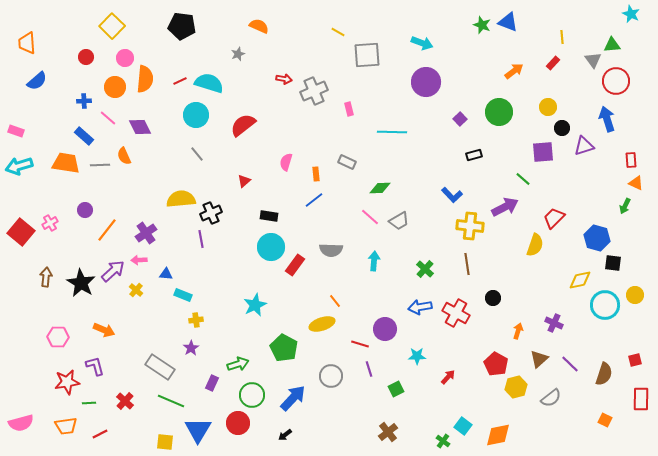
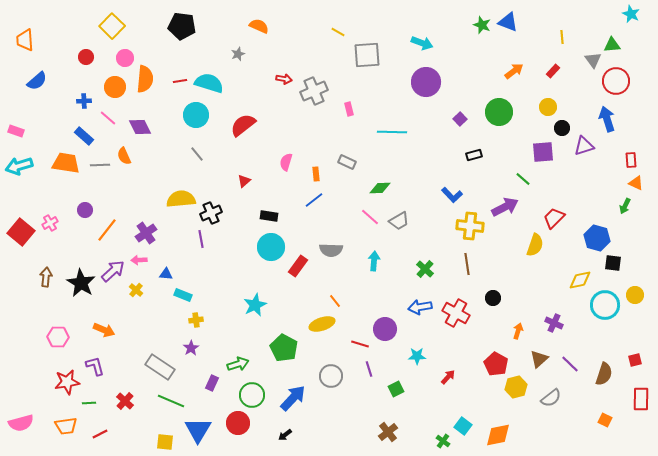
orange trapezoid at (27, 43): moved 2 px left, 3 px up
red rectangle at (553, 63): moved 8 px down
red line at (180, 81): rotated 16 degrees clockwise
red rectangle at (295, 265): moved 3 px right, 1 px down
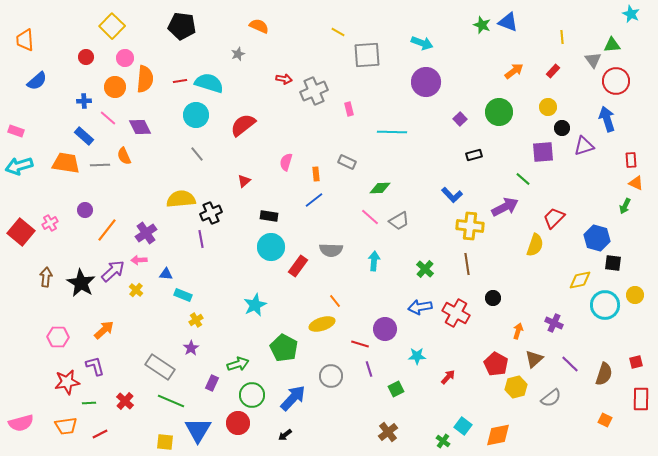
yellow cross at (196, 320): rotated 24 degrees counterclockwise
orange arrow at (104, 330): rotated 65 degrees counterclockwise
brown triangle at (539, 359): moved 5 px left
red square at (635, 360): moved 1 px right, 2 px down
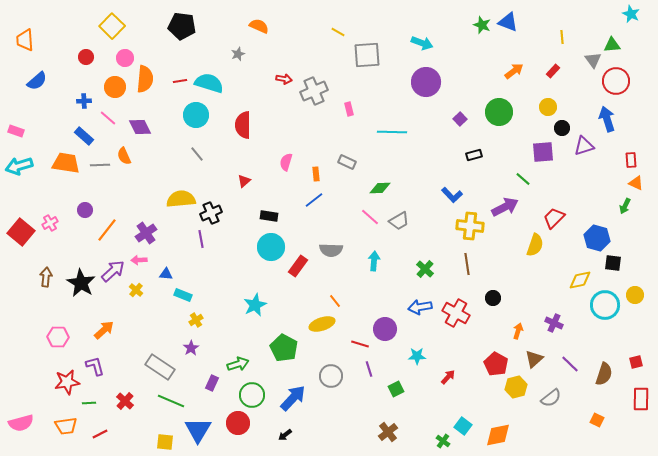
red semicircle at (243, 125): rotated 52 degrees counterclockwise
orange square at (605, 420): moved 8 px left
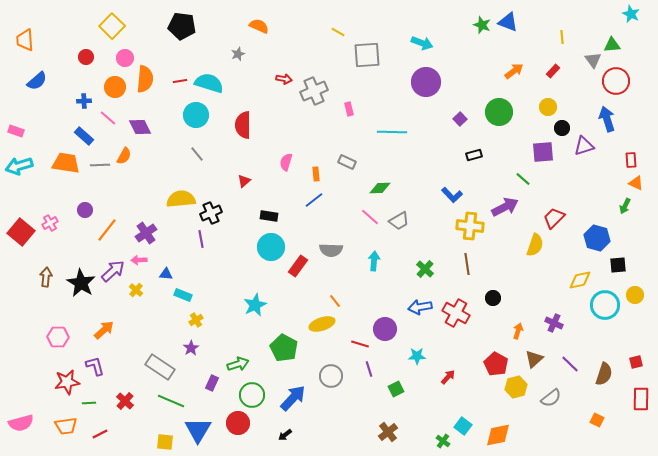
orange semicircle at (124, 156): rotated 126 degrees counterclockwise
black square at (613, 263): moved 5 px right, 2 px down; rotated 12 degrees counterclockwise
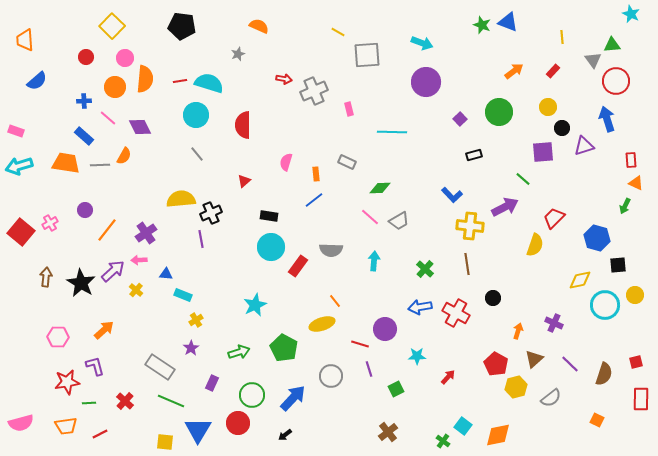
green arrow at (238, 364): moved 1 px right, 12 px up
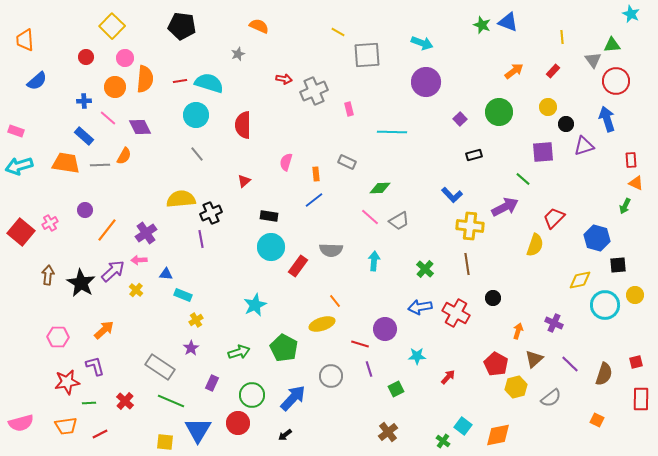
black circle at (562, 128): moved 4 px right, 4 px up
brown arrow at (46, 277): moved 2 px right, 2 px up
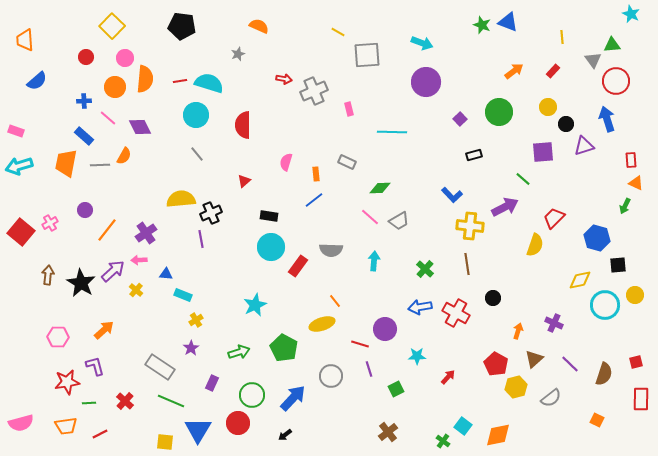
orange trapezoid at (66, 163): rotated 88 degrees counterclockwise
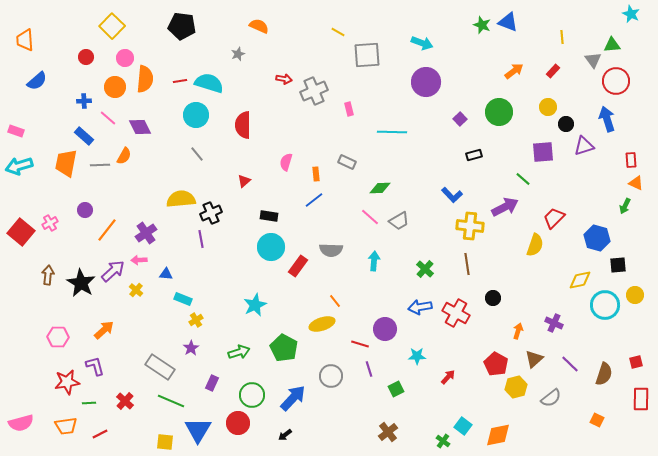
cyan rectangle at (183, 295): moved 4 px down
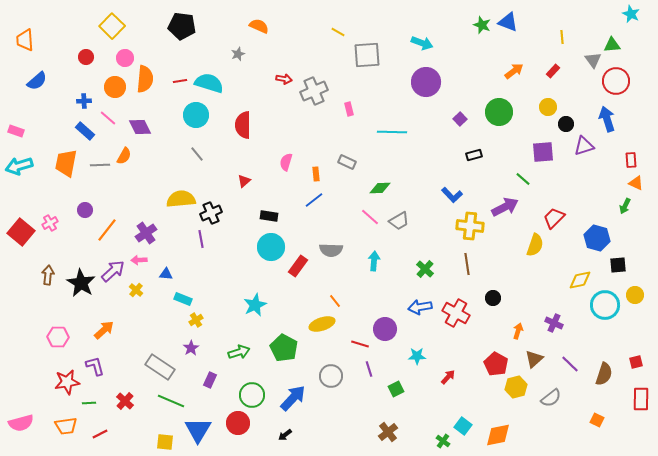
blue rectangle at (84, 136): moved 1 px right, 5 px up
purple rectangle at (212, 383): moved 2 px left, 3 px up
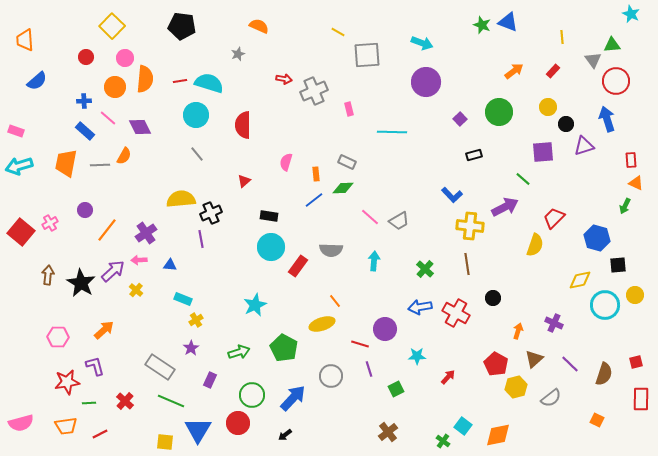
green diamond at (380, 188): moved 37 px left
blue triangle at (166, 274): moved 4 px right, 9 px up
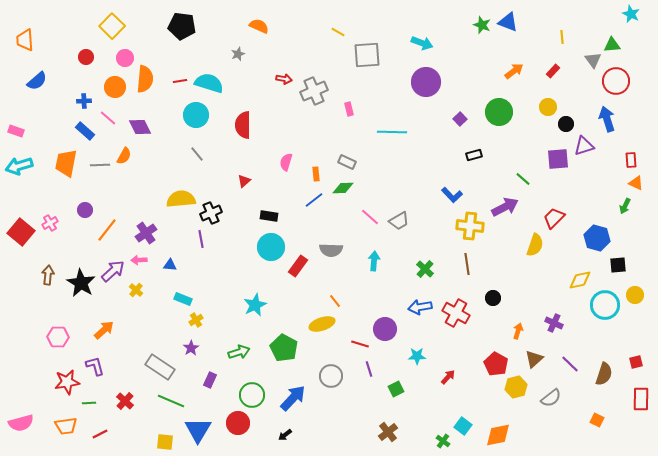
purple square at (543, 152): moved 15 px right, 7 px down
